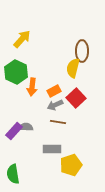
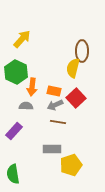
orange rectangle: rotated 40 degrees clockwise
gray semicircle: moved 21 px up
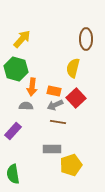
brown ellipse: moved 4 px right, 12 px up
green hexagon: moved 3 px up; rotated 10 degrees counterclockwise
purple rectangle: moved 1 px left
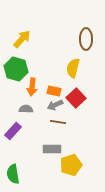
gray semicircle: moved 3 px down
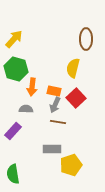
yellow arrow: moved 8 px left
gray arrow: rotated 42 degrees counterclockwise
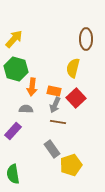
gray rectangle: rotated 54 degrees clockwise
